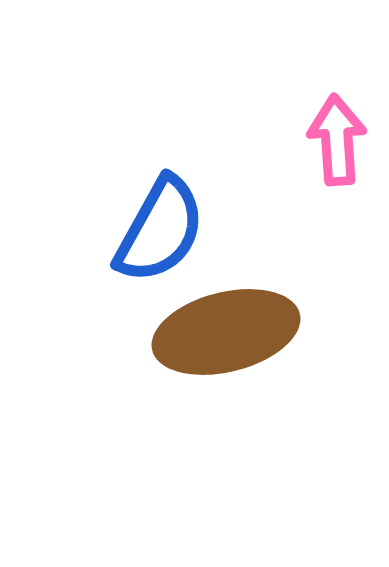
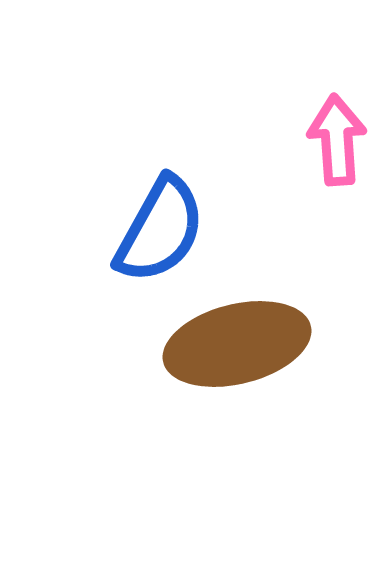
brown ellipse: moved 11 px right, 12 px down
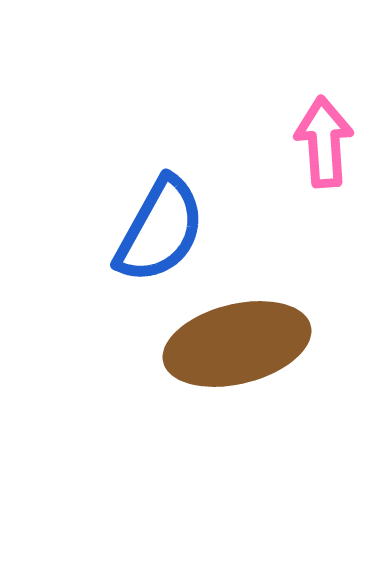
pink arrow: moved 13 px left, 2 px down
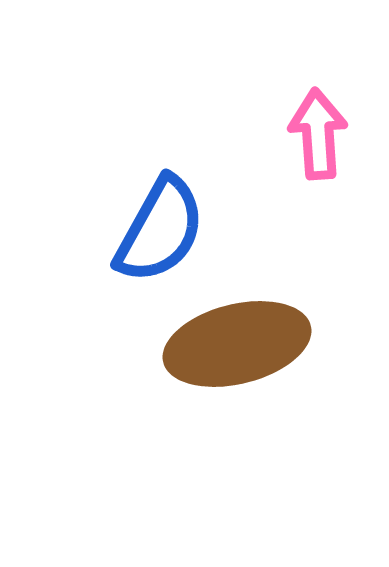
pink arrow: moved 6 px left, 8 px up
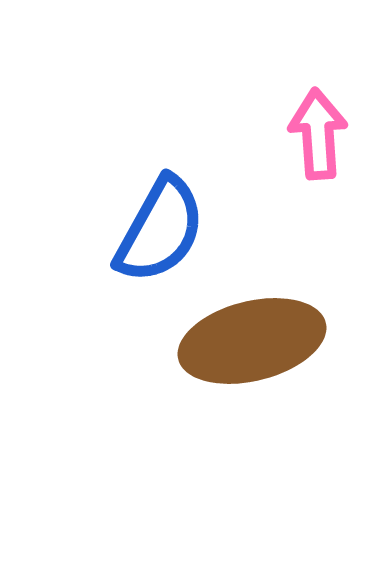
brown ellipse: moved 15 px right, 3 px up
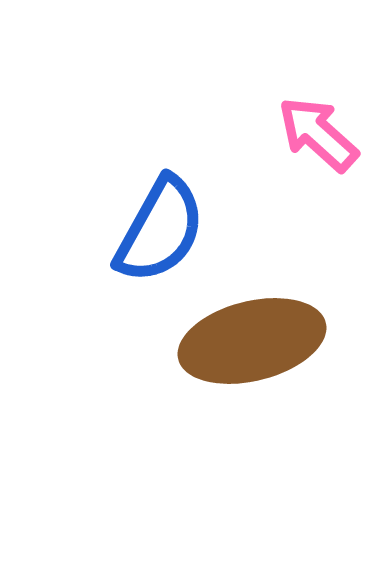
pink arrow: rotated 44 degrees counterclockwise
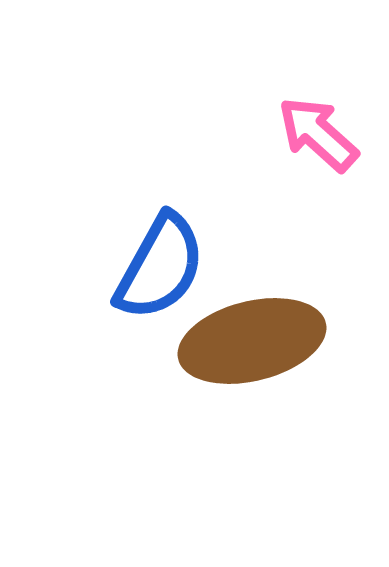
blue semicircle: moved 37 px down
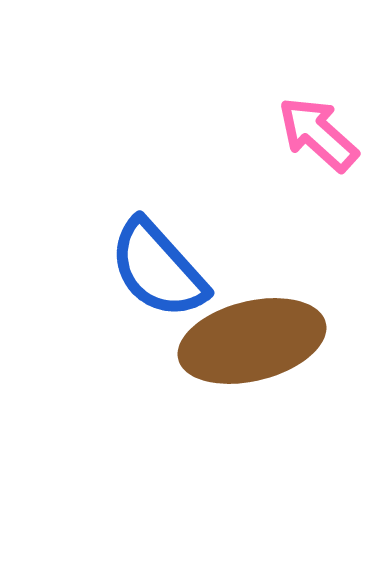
blue semicircle: moved 2 px left, 2 px down; rotated 109 degrees clockwise
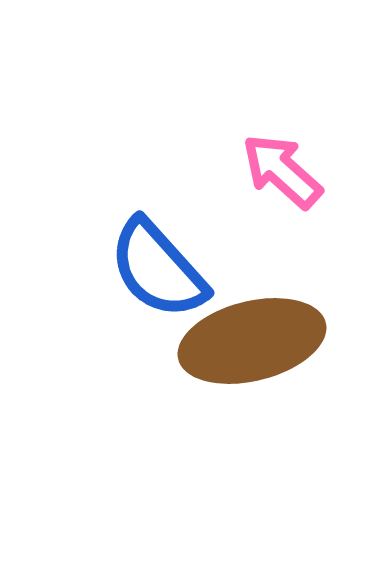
pink arrow: moved 36 px left, 37 px down
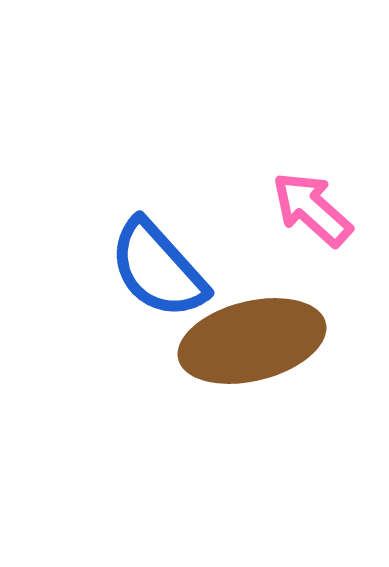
pink arrow: moved 30 px right, 38 px down
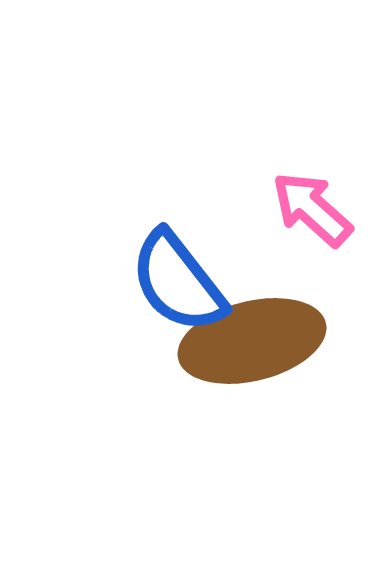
blue semicircle: moved 20 px right, 13 px down; rotated 4 degrees clockwise
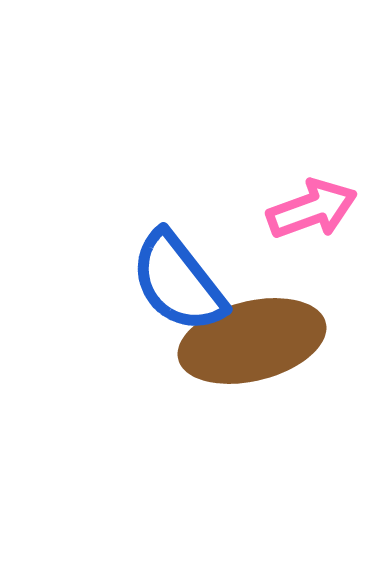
pink arrow: rotated 118 degrees clockwise
